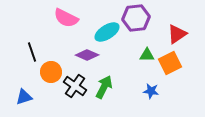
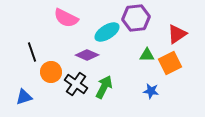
black cross: moved 1 px right, 2 px up
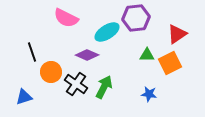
blue star: moved 2 px left, 3 px down
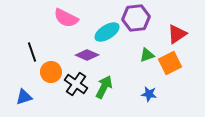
green triangle: rotated 21 degrees counterclockwise
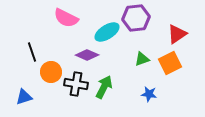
green triangle: moved 5 px left, 4 px down
black cross: rotated 25 degrees counterclockwise
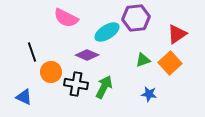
green triangle: moved 1 px right, 1 px down
orange square: rotated 15 degrees counterclockwise
blue triangle: rotated 42 degrees clockwise
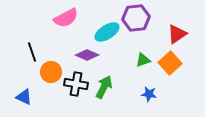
pink semicircle: rotated 55 degrees counterclockwise
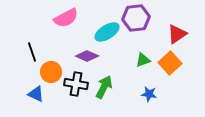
purple diamond: moved 1 px down
blue triangle: moved 12 px right, 3 px up
